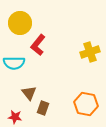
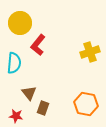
cyan semicircle: rotated 85 degrees counterclockwise
red star: moved 1 px right, 1 px up
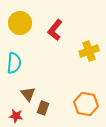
red L-shape: moved 17 px right, 15 px up
yellow cross: moved 1 px left, 1 px up
brown triangle: moved 1 px left, 1 px down
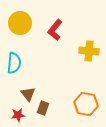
yellow cross: rotated 24 degrees clockwise
red star: moved 2 px right, 1 px up; rotated 16 degrees counterclockwise
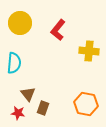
red L-shape: moved 3 px right
red star: moved 2 px up; rotated 16 degrees clockwise
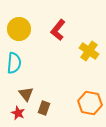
yellow circle: moved 1 px left, 6 px down
yellow cross: rotated 30 degrees clockwise
brown triangle: moved 2 px left
orange hexagon: moved 4 px right, 1 px up
brown rectangle: moved 1 px right
red star: rotated 16 degrees clockwise
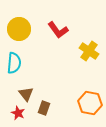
red L-shape: rotated 75 degrees counterclockwise
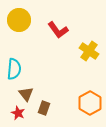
yellow circle: moved 9 px up
cyan semicircle: moved 6 px down
orange hexagon: rotated 20 degrees clockwise
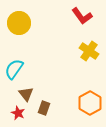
yellow circle: moved 3 px down
red L-shape: moved 24 px right, 14 px up
cyan semicircle: rotated 150 degrees counterclockwise
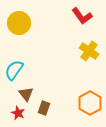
cyan semicircle: moved 1 px down
